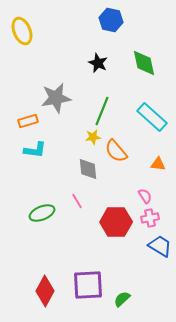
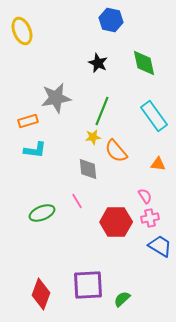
cyan rectangle: moved 2 px right, 1 px up; rotated 12 degrees clockwise
red diamond: moved 4 px left, 3 px down; rotated 8 degrees counterclockwise
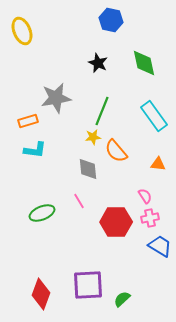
pink line: moved 2 px right
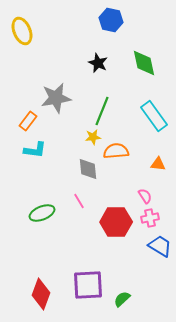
orange rectangle: rotated 36 degrees counterclockwise
orange semicircle: rotated 125 degrees clockwise
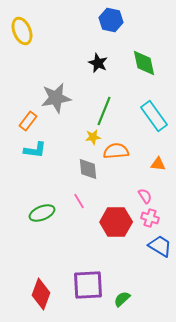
green line: moved 2 px right
pink cross: rotated 30 degrees clockwise
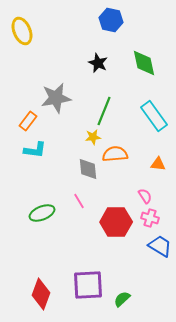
orange semicircle: moved 1 px left, 3 px down
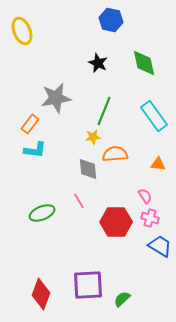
orange rectangle: moved 2 px right, 3 px down
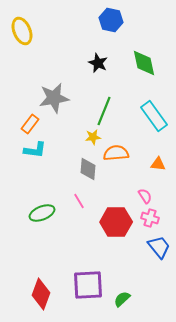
gray star: moved 2 px left
orange semicircle: moved 1 px right, 1 px up
gray diamond: rotated 10 degrees clockwise
blue trapezoid: moved 1 px left, 1 px down; rotated 20 degrees clockwise
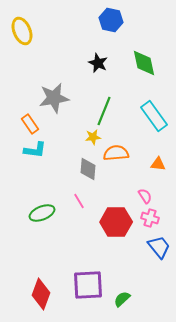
orange rectangle: rotated 72 degrees counterclockwise
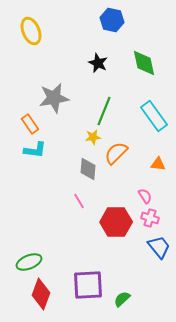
blue hexagon: moved 1 px right
yellow ellipse: moved 9 px right
orange semicircle: rotated 40 degrees counterclockwise
green ellipse: moved 13 px left, 49 px down
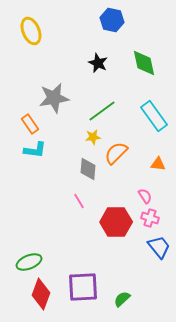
green line: moved 2 px left; rotated 32 degrees clockwise
purple square: moved 5 px left, 2 px down
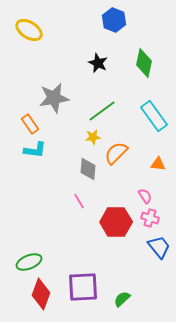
blue hexagon: moved 2 px right; rotated 10 degrees clockwise
yellow ellipse: moved 2 px left, 1 px up; rotated 36 degrees counterclockwise
green diamond: rotated 24 degrees clockwise
